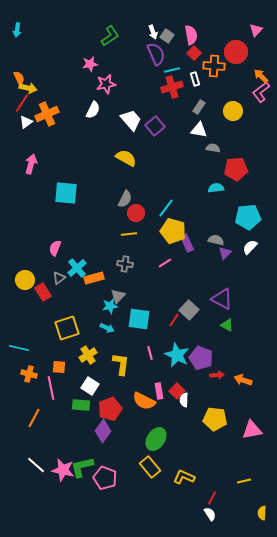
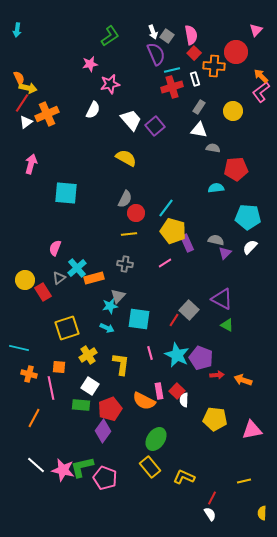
pink star at (106, 84): moved 4 px right
cyan pentagon at (248, 217): rotated 10 degrees clockwise
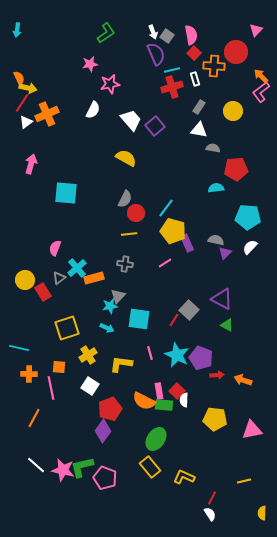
green L-shape at (110, 36): moved 4 px left, 3 px up
yellow L-shape at (121, 364): rotated 90 degrees counterclockwise
orange cross at (29, 374): rotated 14 degrees counterclockwise
green rectangle at (81, 405): moved 83 px right
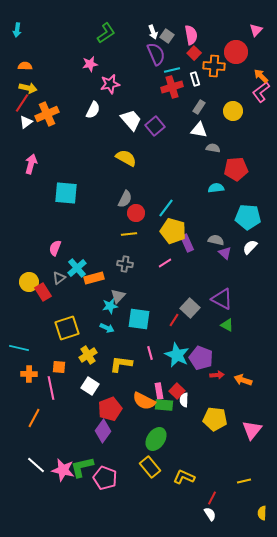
orange semicircle at (19, 78): moved 6 px right, 12 px up; rotated 64 degrees counterclockwise
purple triangle at (225, 253): rotated 32 degrees counterclockwise
yellow circle at (25, 280): moved 4 px right, 2 px down
gray square at (189, 310): moved 1 px right, 2 px up
pink triangle at (252, 430): rotated 40 degrees counterclockwise
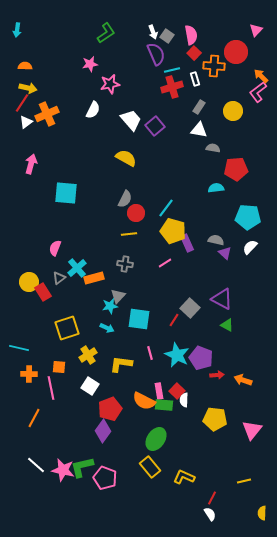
pink L-shape at (261, 92): moved 3 px left
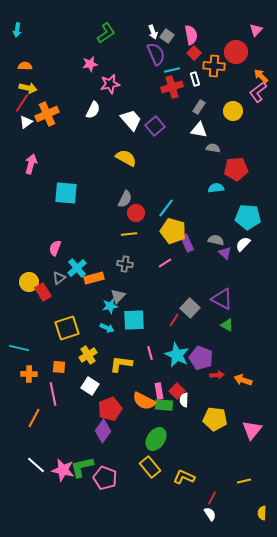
white semicircle at (250, 247): moved 7 px left, 3 px up
cyan square at (139, 319): moved 5 px left, 1 px down; rotated 10 degrees counterclockwise
pink line at (51, 388): moved 2 px right, 6 px down
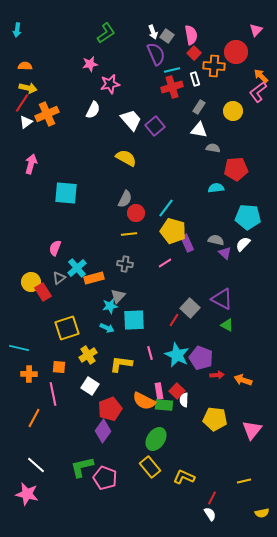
yellow circle at (29, 282): moved 2 px right
pink star at (63, 470): moved 36 px left, 24 px down
yellow semicircle at (262, 513): rotated 104 degrees counterclockwise
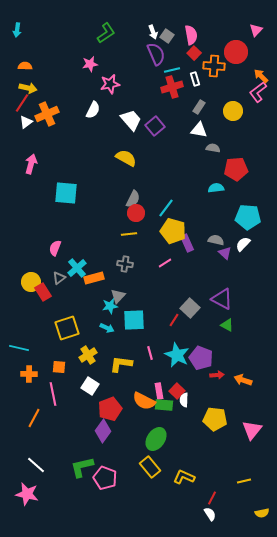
gray semicircle at (125, 199): moved 8 px right
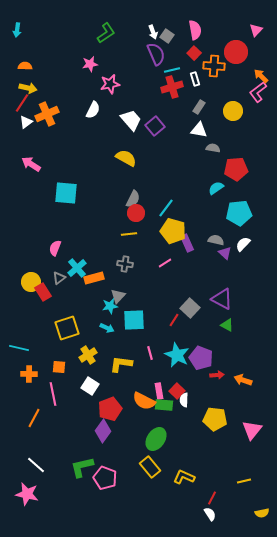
pink semicircle at (191, 35): moved 4 px right, 5 px up
pink arrow at (31, 164): rotated 72 degrees counterclockwise
cyan semicircle at (216, 188): rotated 28 degrees counterclockwise
cyan pentagon at (248, 217): moved 9 px left, 4 px up; rotated 10 degrees counterclockwise
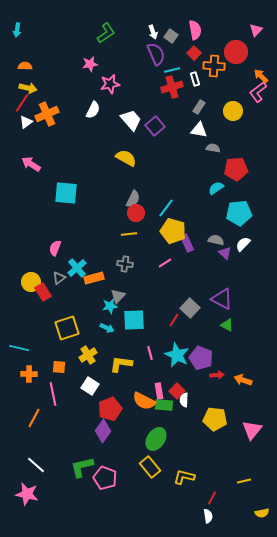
gray square at (167, 36): moved 4 px right
yellow L-shape at (184, 477): rotated 10 degrees counterclockwise
white semicircle at (210, 514): moved 2 px left, 2 px down; rotated 24 degrees clockwise
